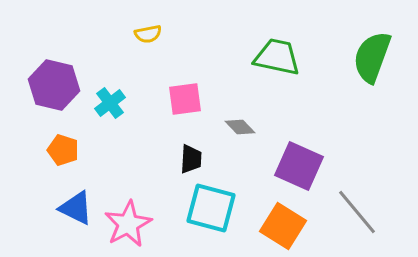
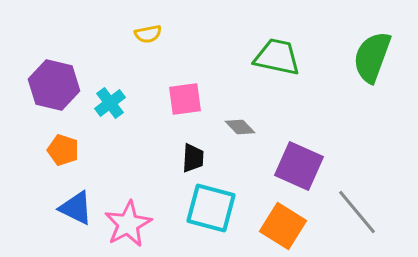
black trapezoid: moved 2 px right, 1 px up
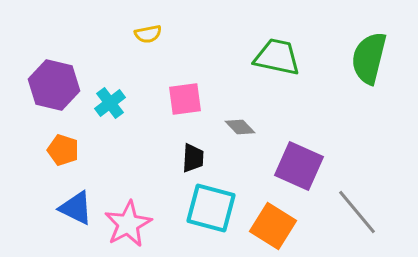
green semicircle: moved 3 px left, 1 px down; rotated 6 degrees counterclockwise
orange square: moved 10 px left
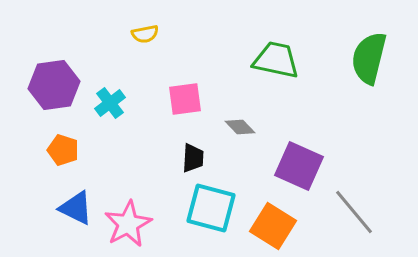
yellow semicircle: moved 3 px left
green trapezoid: moved 1 px left, 3 px down
purple hexagon: rotated 21 degrees counterclockwise
gray line: moved 3 px left
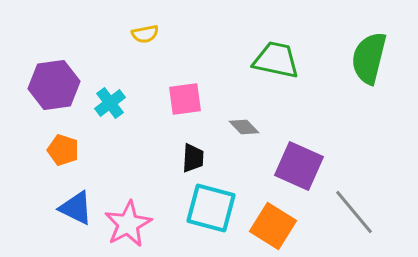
gray diamond: moved 4 px right
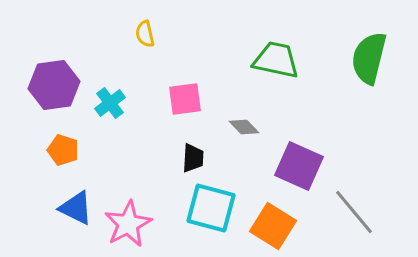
yellow semicircle: rotated 88 degrees clockwise
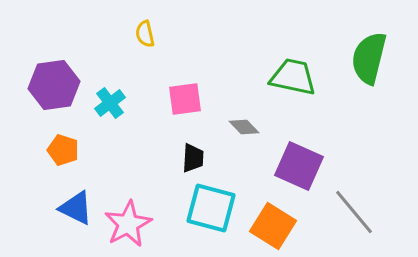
green trapezoid: moved 17 px right, 17 px down
